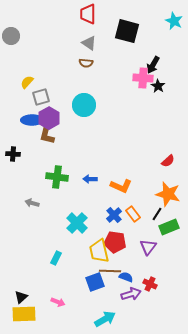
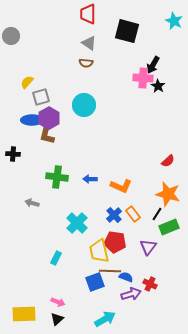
black triangle: moved 36 px right, 22 px down
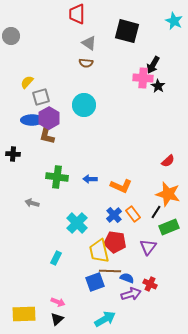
red trapezoid: moved 11 px left
black line: moved 1 px left, 2 px up
blue semicircle: moved 1 px right, 1 px down
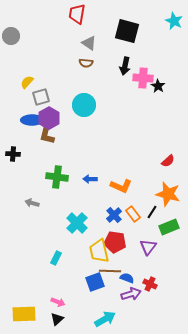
red trapezoid: rotated 10 degrees clockwise
black arrow: moved 28 px left, 1 px down; rotated 18 degrees counterclockwise
black line: moved 4 px left
